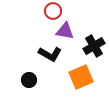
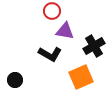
red circle: moved 1 px left
black circle: moved 14 px left
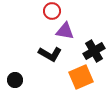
black cross: moved 5 px down
